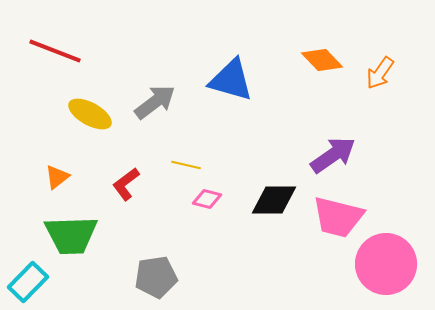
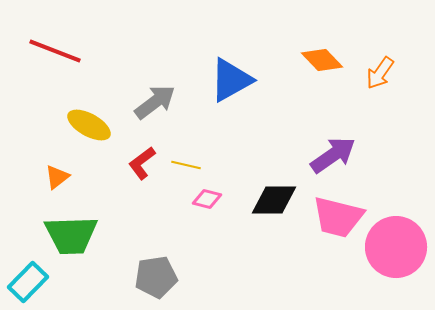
blue triangle: rotated 45 degrees counterclockwise
yellow ellipse: moved 1 px left, 11 px down
red L-shape: moved 16 px right, 21 px up
pink circle: moved 10 px right, 17 px up
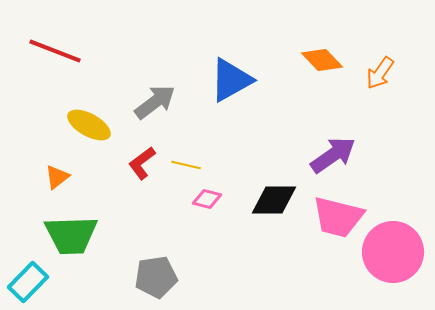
pink circle: moved 3 px left, 5 px down
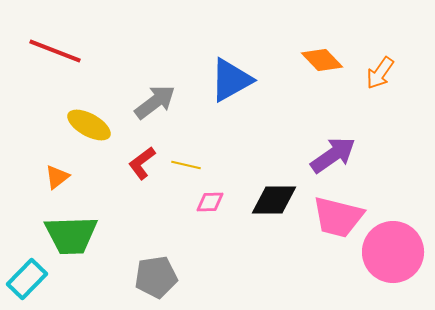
pink diamond: moved 3 px right, 3 px down; rotated 16 degrees counterclockwise
cyan rectangle: moved 1 px left, 3 px up
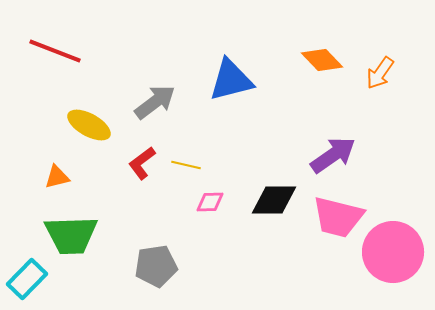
blue triangle: rotated 15 degrees clockwise
orange triangle: rotated 24 degrees clockwise
gray pentagon: moved 11 px up
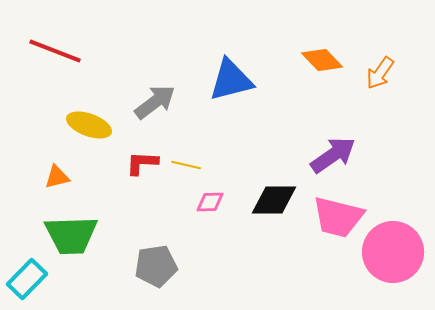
yellow ellipse: rotated 9 degrees counterclockwise
red L-shape: rotated 40 degrees clockwise
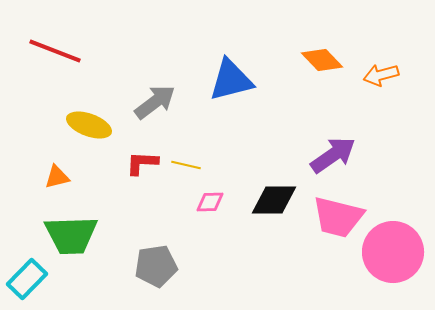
orange arrow: moved 1 px right, 2 px down; rotated 40 degrees clockwise
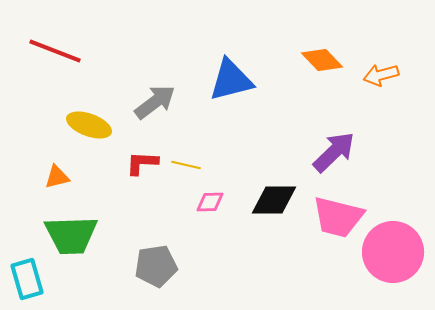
purple arrow: moved 1 px right, 3 px up; rotated 9 degrees counterclockwise
cyan rectangle: rotated 60 degrees counterclockwise
